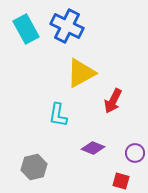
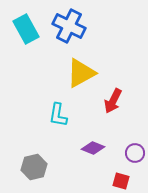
blue cross: moved 2 px right
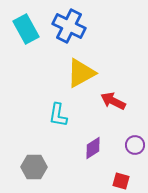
red arrow: rotated 90 degrees clockwise
purple diamond: rotated 55 degrees counterclockwise
purple circle: moved 8 px up
gray hexagon: rotated 15 degrees clockwise
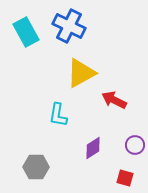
cyan rectangle: moved 3 px down
red arrow: moved 1 px right, 1 px up
gray hexagon: moved 2 px right
red square: moved 4 px right, 3 px up
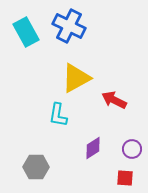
yellow triangle: moved 5 px left, 5 px down
purple circle: moved 3 px left, 4 px down
red square: rotated 12 degrees counterclockwise
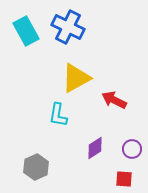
blue cross: moved 1 px left, 1 px down
cyan rectangle: moved 1 px up
purple diamond: moved 2 px right
gray hexagon: rotated 25 degrees counterclockwise
red square: moved 1 px left, 1 px down
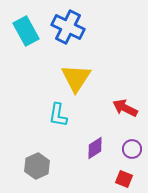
yellow triangle: rotated 28 degrees counterclockwise
red arrow: moved 11 px right, 8 px down
gray hexagon: moved 1 px right, 1 px up
red square: rotated 18 degrees clockwise
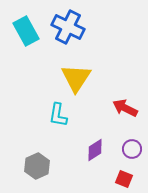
purple diamond: moved 2 px down
